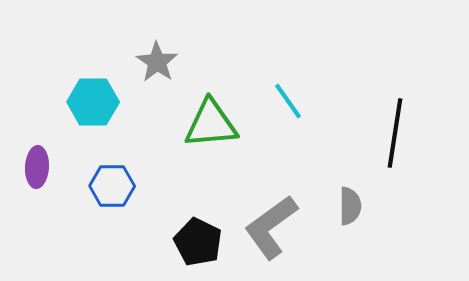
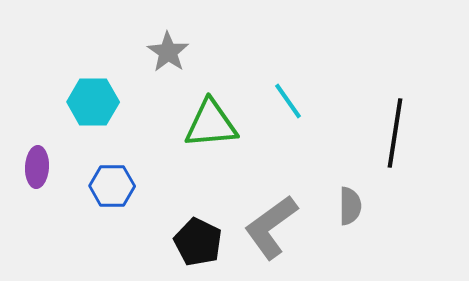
gray star: moved 11 px right, 10 px up
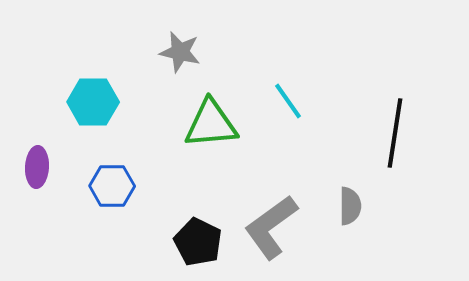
gray star: moved 12 px right; rotated 21 degrees counterclockwise
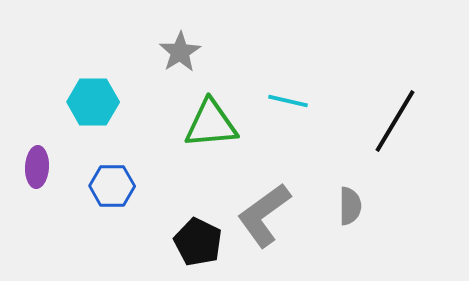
gray star: rotated 27 degrees clockwise
cyan line: rotated 42 degrees counterclockwise
black line: moved 12 px up; rotated 22 degrees clockwise
gray L-shape: moved 7 px left, 12 px up
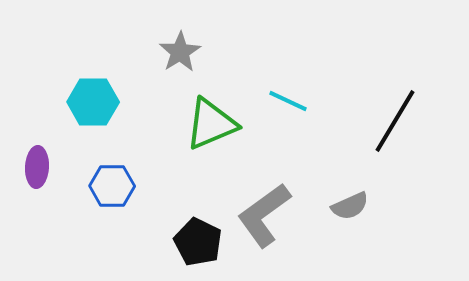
cyan line: rotated 12 degrees clockwise
green triangle: rotated 18 degrees counterclockwise
gray semicircle: rotated 66 degrees clockwise
